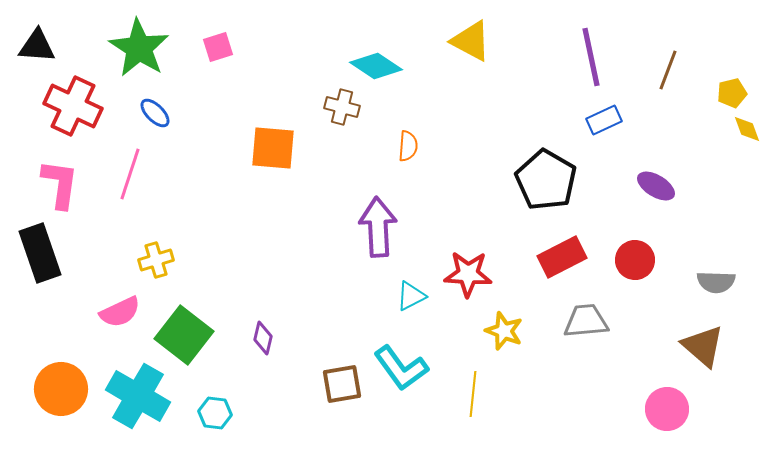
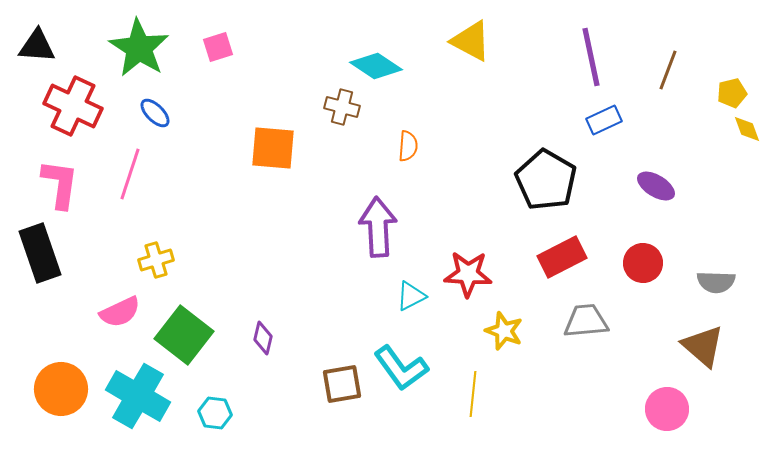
red circle: moved 8 px right, 3 px down
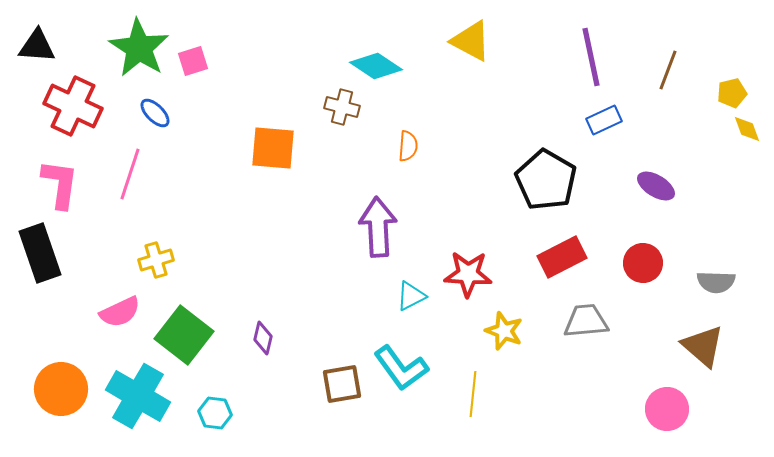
pink square: moved 25 px left, 14 px down
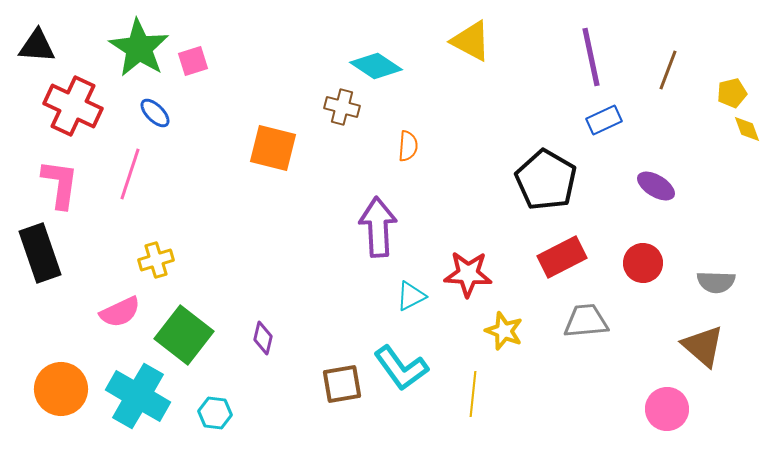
orange square: rotated 9 degrees clockwise
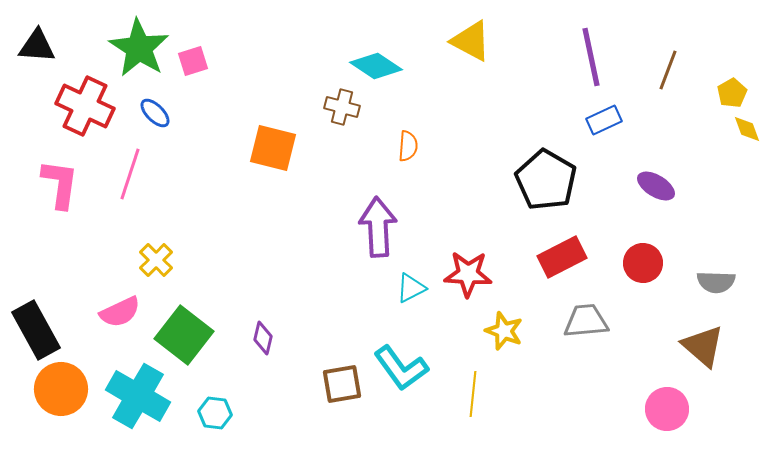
yellow pentagon: rotated 16 degrees counterclockwise
red cross: moved 12 px right
black rectangle: moved 4 px left, 77 px down; rotated 10 degrees counterclockwise
yellow cross: rotated 28 degrees counterclockwise
cyan triangle: moved 8 px up
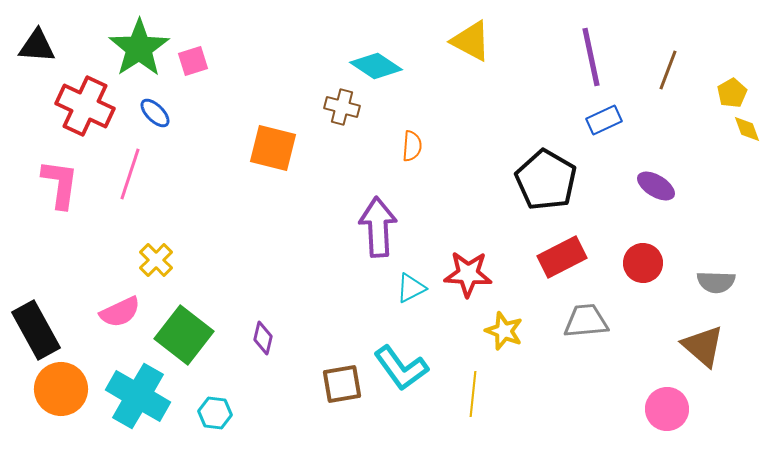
green star: rotated 6 degrees clockwise
orange semicircle: moved 4 px right
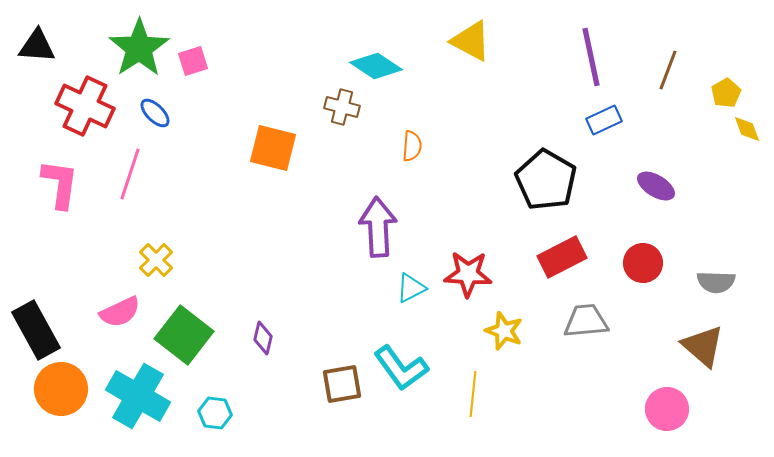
yellow pentagon: moved 6 px left
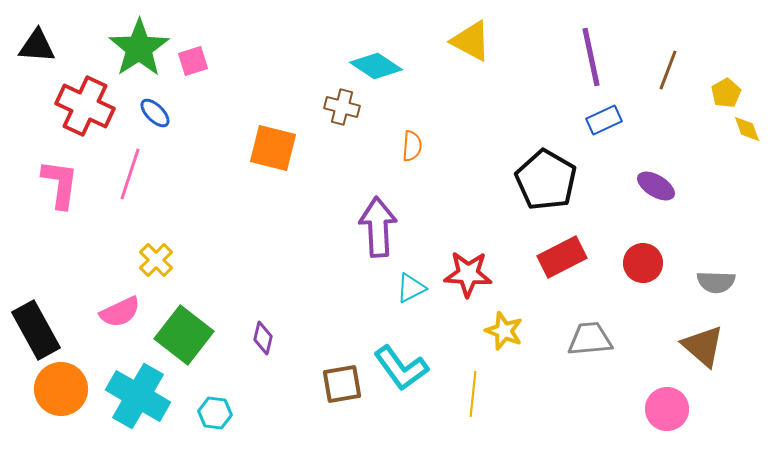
gray trapezoid: moved 4 px right, 18 px down
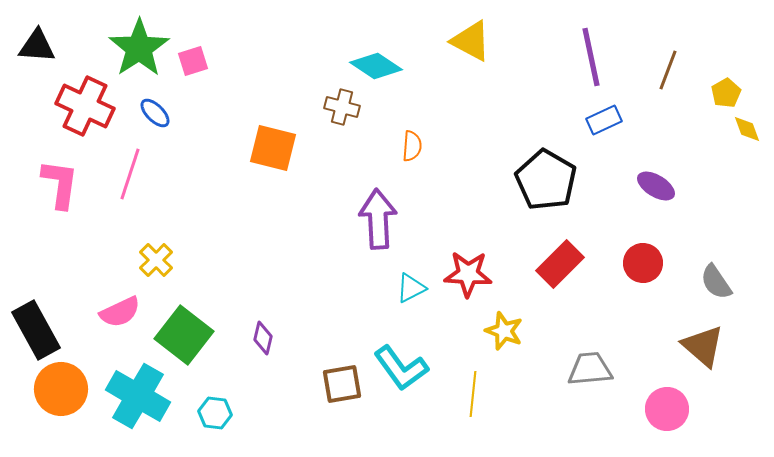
purple arrow: moved 8 px up
red rectangle: moved 2 px left, 7 px down; rotated 18 degrees counterclockwise
gray semicircle: rotated 54 degrees clockwise
gray trapezoid: moved 30 px down
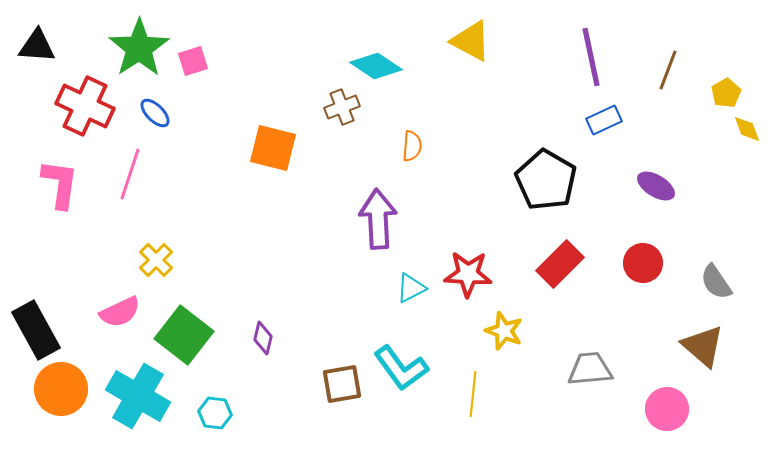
brown cross: rotated 36 degrees counterclockwise
